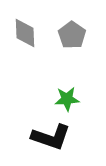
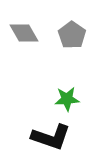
gray diamond: moved 1 px left; rotated 28 degrees counterclockwise
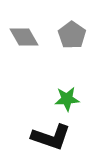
gray diamond: moved 4 px down
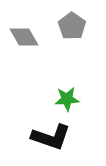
gray pentagon: moved 9 px up
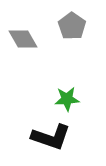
gray diamond: moved 1 px left, 2 px down
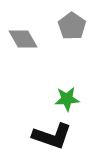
black L-shape: moved 1 px right, 1 px up
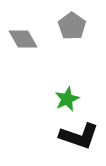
green star: rotated 20 degrees counterclockwise
black L-shape: moved 27 px right
